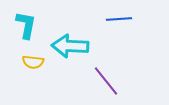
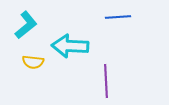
blue line: moved 1 px left, 2 px up
cyan L-shape: rotated 40 degrees clockwise
purple line: rotated 36 degrees clockwise
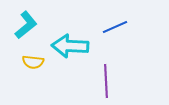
blue line: moved 3 px left, 10 px down; rotated 20 degrees counterclockwise
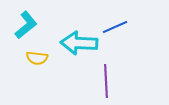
cyan arrow: moved 9 px right, 3 px up
yellow semicircle: moved 4 px right, 4 px up
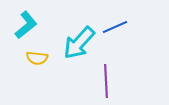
cyan arrow: rotated 51 degrees counterclockwise
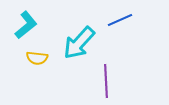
blue line: moved 5 px right, 7 px up
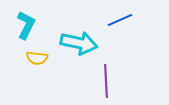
cyan L-shape: rotated 24 degrees counterclockwise
cyan arrow: rotated 120 degrees counterclockwise
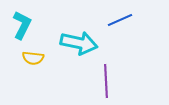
cyan L-shape: moved 4 px left
yellow semicircle: moved 4 px left
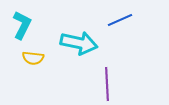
purple line: moved 1 px right, 3 px down
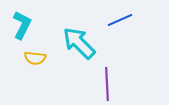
cyan arrow: rotated 147 degrees counterclockwise
yellow semicircle: moved 2 px right
